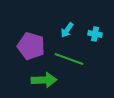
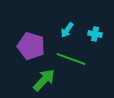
green line: moved 2 px right
green arrow: rotated 45 degrees counterclockwise
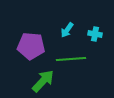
purple pentagon: rotated 12 degrees counterclockwise
green line: rotated 24 degrees counterclockwise
green arrow: moved 1 px left, 1 px down
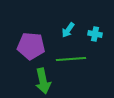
cyan arrow: moved 1 px right
green arrow: rotated 125 degrees clockwise
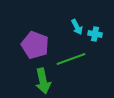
cyan arrow: moved 9 px right, 3 px up; rotated 63 degrees counterclockwise
purple pentagon: moved 4 px right, 1 px up; rotated 16 degrees clockwise
green line: rotated 16 degrees counterclockwise
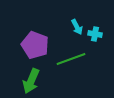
green arrow: moved 12 px left; rotated 35 degrees clockwise
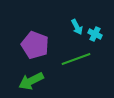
cyan cross: rotated 16 degrees clockwise
green line: moved 5 px right
green arrow: rotated 40 degrees clockwise
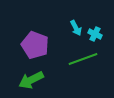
cyan arrow: moved 1 px left, 1 px down
green line: moved 7 px right
green arrow: moved 1 px up
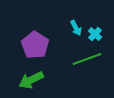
cyan cross: rotated 16 degrees clockwise
purple pentagon: rotated 12 degrees clockwise
green line: moved 4 px right
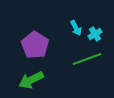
cyan cross: rotated 16 degrees clockwise
